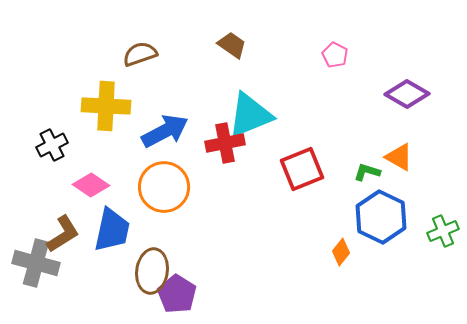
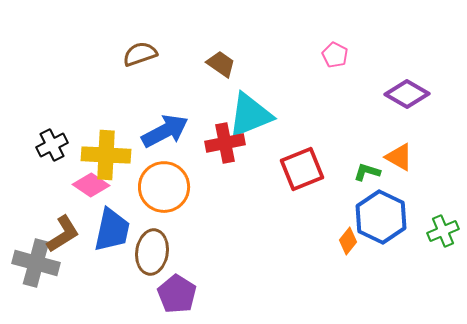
brown trapezoid: moved 11 px left, 19 px down
yellow cross: moved 49 px down
orange diamond: moved 7 px right, 11 px up
brown ellipse: moved 19 px up
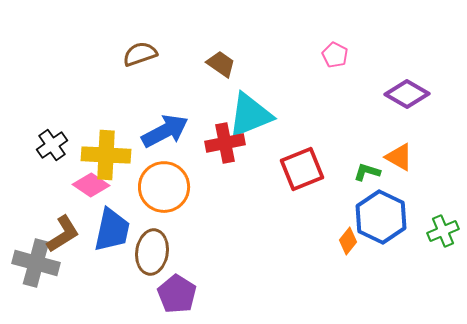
black cross: rotated 8 degrees counterclockwise
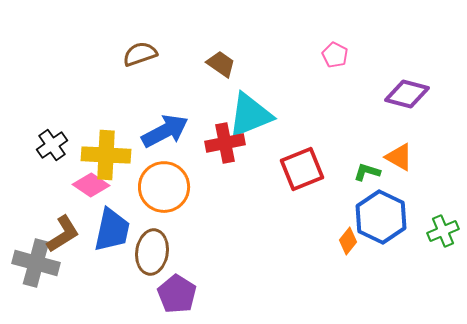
purple diamond: rotated 15 degrees counterclockwise
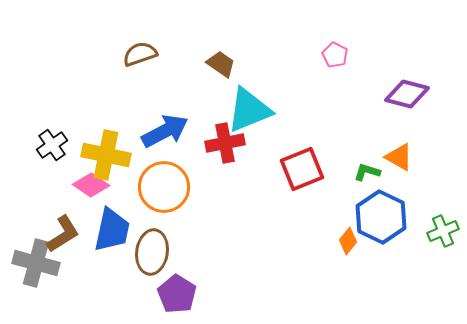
cyan triangle: moved 1 px left, 5 px up
yellow cross: rotated 9 degrees clockwise
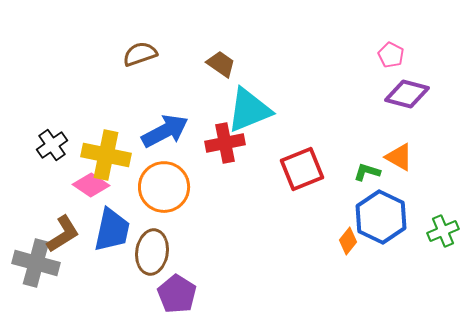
pink pentagon: moved 56 px right
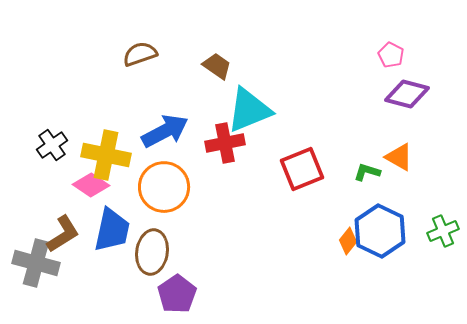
brown trapezoid: moved 4 px left, 2 px down
blue hexagon: moved 1 px left, 14 px down
purple pentagon: rotated 6 degrees clockwise
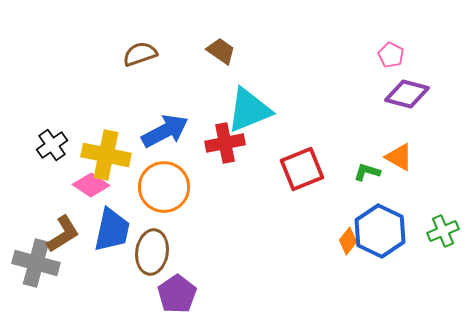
brown trapezoid: moved 4 px right, 15 px up
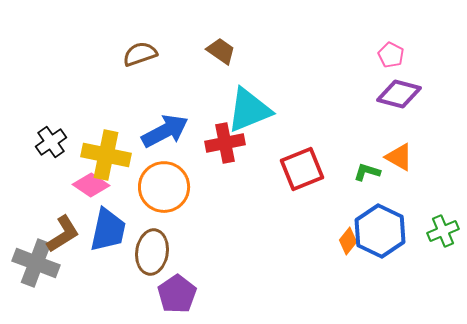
purple diamond: moved 8 px left
black cross: moved 1 px left, 3 px up
blue trapezoid: moved 4 px left
gray cross: rotated 6 degrees clockwise
